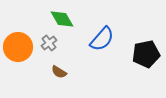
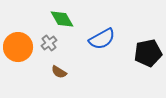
blue semicircle: rotated 20 degrees clockwise
black pentagon: moved 2 px right, 1 px up
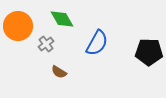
blue semicircle: moved 5 px left, 4 px down; rotated 32 degrees counterclockwise
gray cross: moved 3 px left, 1 px down
orange circle: moved 21 px up
black pentagon: moved 1 px right, 1 px up; rotated 12 degrees clockwise
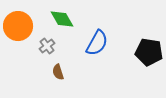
gray cross: moved 1 px right, 2 px down
black pentagon: rotated 8 degrees clockwise
brown semicircle: moved 1 px left; rotated 42 degrees clockwise
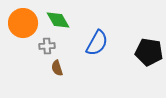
green diamond: moved 4 px left, 1 px down
orange circle: moved 5 px right, 3 px up
gray cross: rotated 35 degrees clockwise
brown semicircle: moved 1 px left, 4 px up
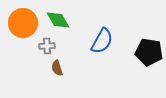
blue semicircle: moved 5 px right, 2 px up
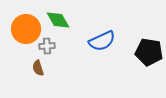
orange circle: moved 3 px right, 6 px down
blue semicircle: rotated 36 degrees clockwise
brown semicircle: moved 19 px left
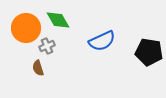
orange circle: moved 1 px up
gray cross: rotated 21 degrees counterclockwise
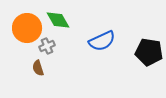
orange circle: moved 1 px right
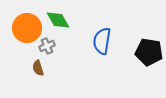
blue semicircle: rotated 124 degrees clockwise
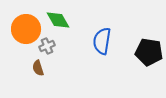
orange circle: moved 1 px left, 1 px down
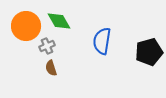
green diamond: moved 1 px right, 1 px down
orange circle: moved 3 px up
black pentagon: rotated 24 degrees counterclockwise
brown semicircle: moved 13 px right
